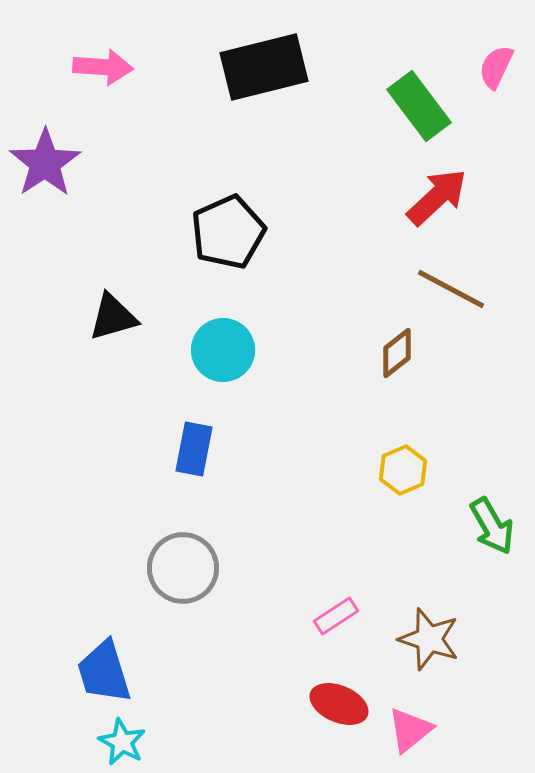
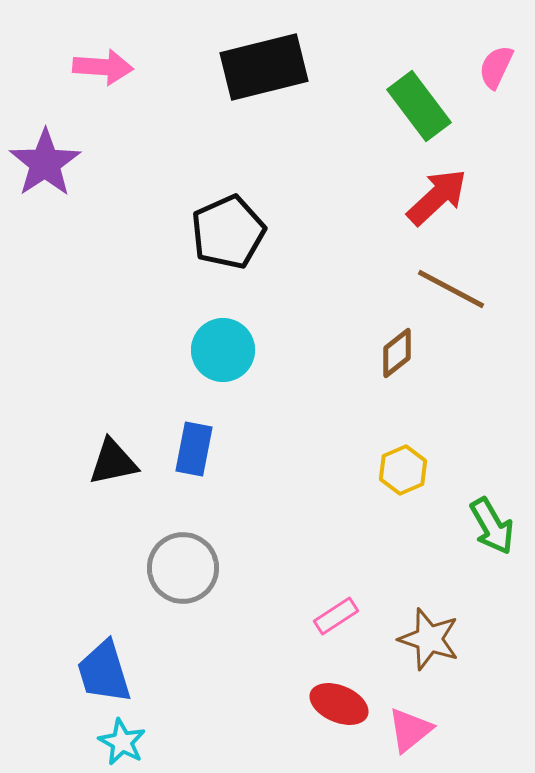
black triangle: moved 145 px down; rotated 4 degrees clockwise
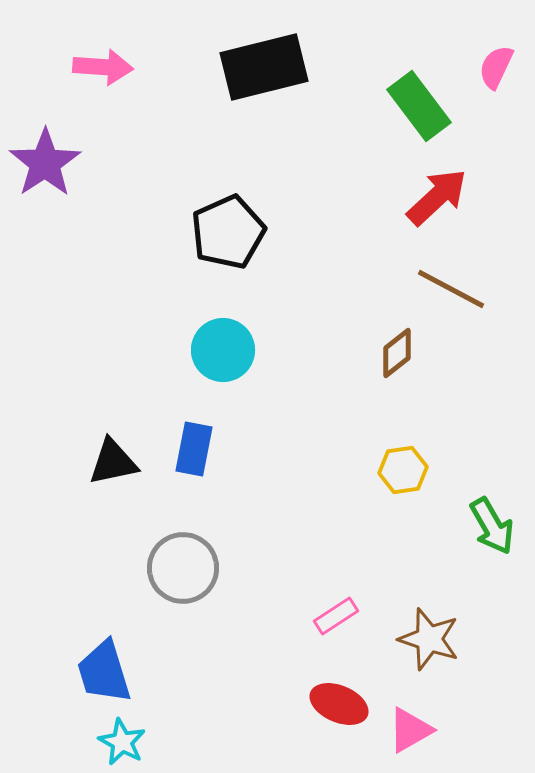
yellow hexagon: rotated 15 degrees clockwise
pink triangle: rotated 9 degrees clockwise
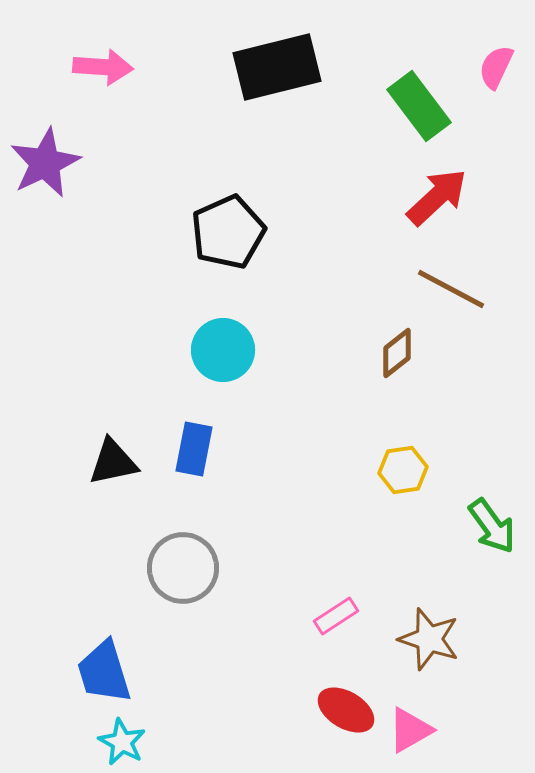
black rectangle: moved 13 px right
purple star: rotated 8 degrees clockwise
green arrow: rotated 6 degrees counterclockwise
red ellipse: moved 7 px right, 6 px down; rotated 8 degrees clockwise
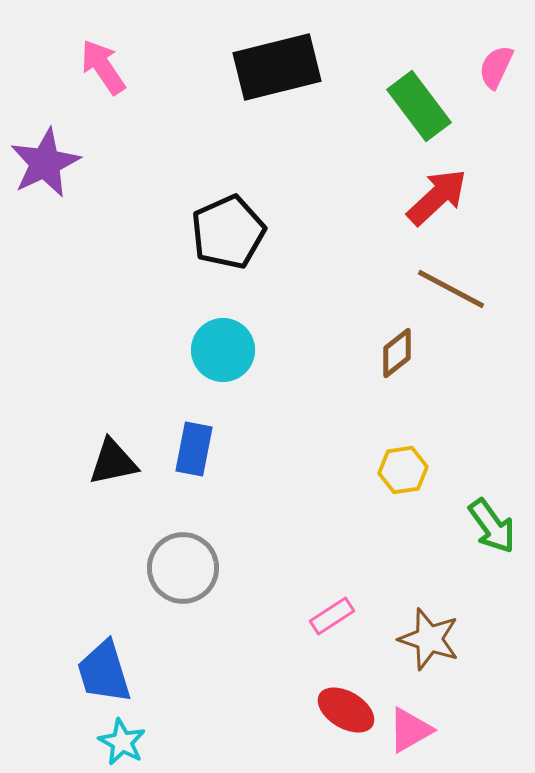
pink arrow: rotated 128 degrees counterclockwise
pink rectangle: moved 4 px left
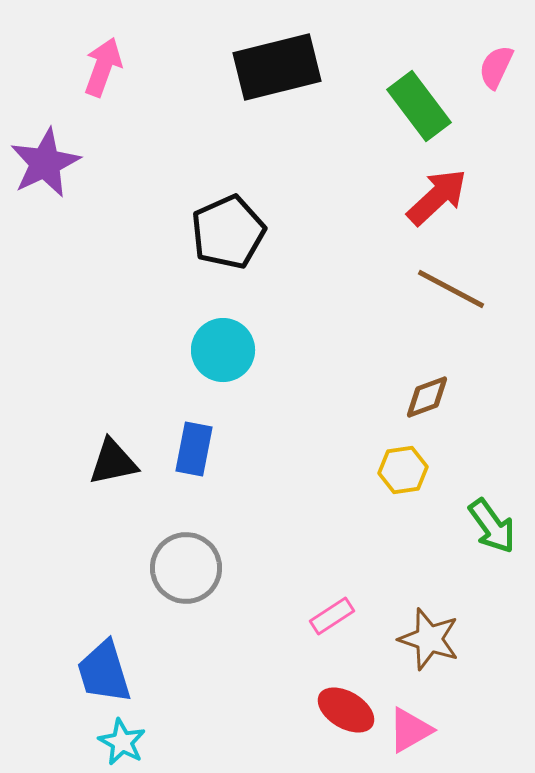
pink arrow: rotated 54 degrees clockwise
brown diamond: moved 30 px right, 44 px down; rotated 18 degrees clockwise
gray circle: moved 3 px right
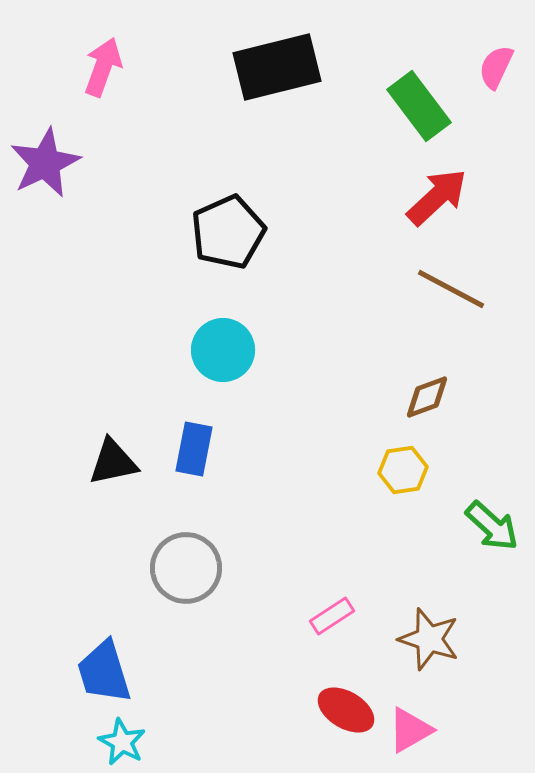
green arrow: rotated 12 degrees counterclockwise
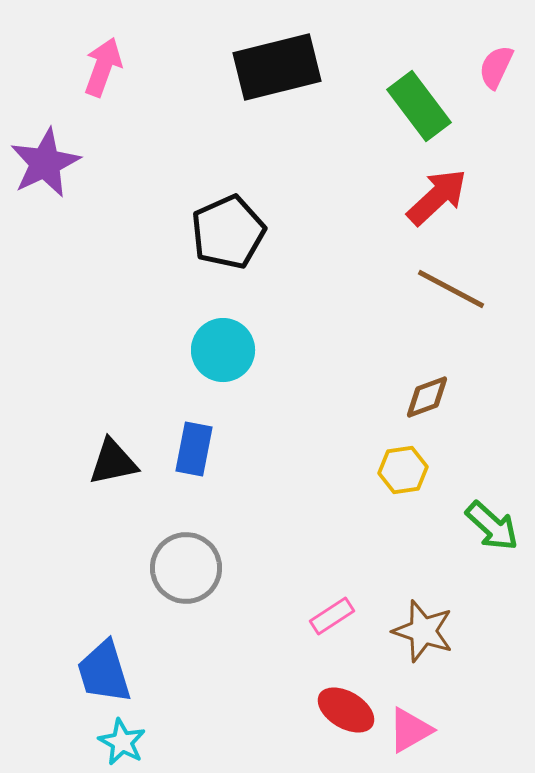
brown star: moved 6 px left, 8 px up
